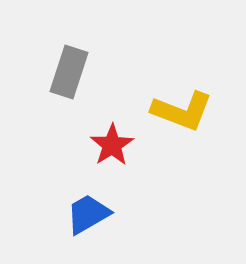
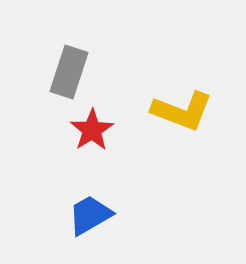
red star: moved 20 px left, 15 px up
blue trapezoid: moved 2 px right, 1 px down
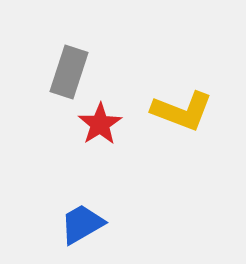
red star: moved 8 px right, 6 px up
blue trapezoid: moved 8 px left, 9 px down
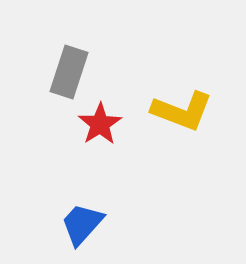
blue trapezoid: rotated 18 degrees counterclockwise
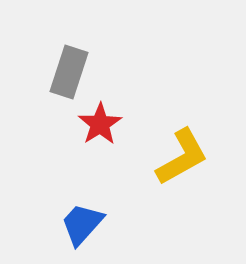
yellow L-shape: moved 46 px down; rotated 50 degrees counterclockwise
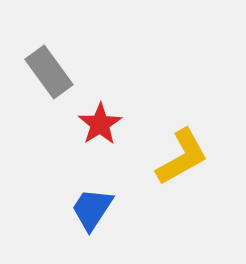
gray rectangle: moved 20 px left; rotated 54 degrees counterclockwise
blue trapezoid: moved 10 px right, 15 px up; rotated 9 degrees counterclockwise
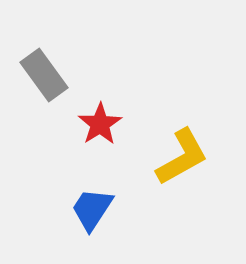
gray rectangle: moved 5 px left, 3 px down
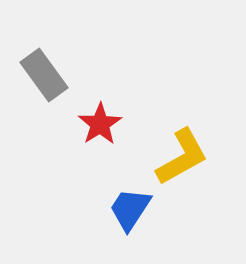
blue trapezoid: moved 38 px right
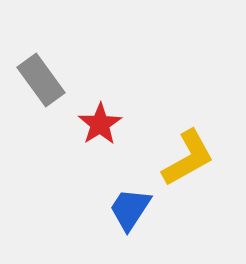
gray rectangle: moved 3 px left, 5 px down
yellow L-shape: moved 6 px right, 1 px down
